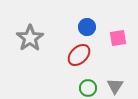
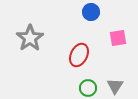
blue circle: moved 4 px right, 15 px up
red ellipse: rotated 20 degrees counterclockwise
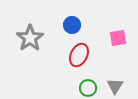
blue circle: moved 19 px left, 13 px down
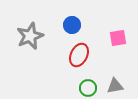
gray star: moved 2 px up; rotated 12 degrees clockwise
gray triangle: rotated 48 degrees clockwise
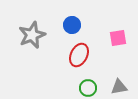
gray star: moved 2 px right, 1 px up
gray triangle: moved 4 px right, 1 px down
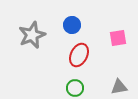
green circle: moved 13 px left
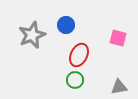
blue circle: moved 6 px left
pink square: rotated 24 degrees clockwise
green circle: moved 8 px up
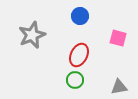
blue circle: moved 14 px right, 9 px up
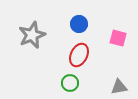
blue circle: moved 1 px left, 8 px down
green circle: moved 5 px left, 3 px down
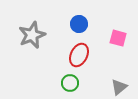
gray triangle: rotated 30 degrees counterclockwise
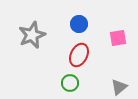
pink square: rotated 24 degrees counterclockwise
